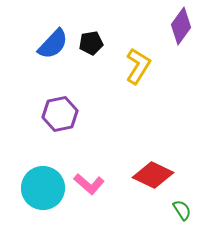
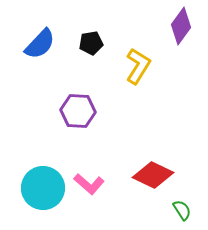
blue semicircle: moved 13 px left
purple hexagon: moved 18 px right, 3 px up; rotated 16 degrees clockwise
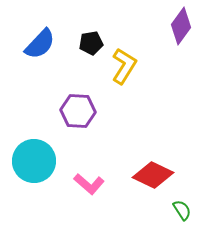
yellow L-shape: moved 14 px left
cyan circle: moved 9 px left, 27 px up
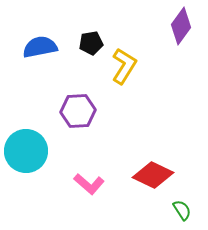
blue semicircle: moved 3 px down; rotated 144 degrees counterclockwise
purple hexagon: rotated 8 degrees counterclockwise
cyan circle: moved 8 px left, 10 px up
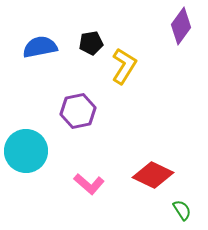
purple hexagon: rotated 8 degrees counterclockwise
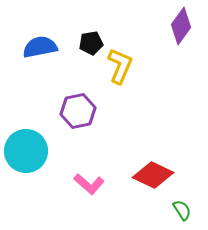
yellow L-shape: moved 4 px left; rotated 9 degrees counterclockwise
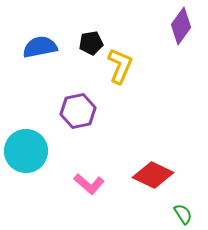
green semicircle: moved 1 px right, 4 px down
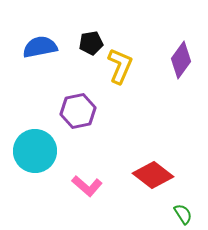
purple diamond: moved 34 px down
cyan circle: moved 9 px right
red diamond: rotated 12 degrees clockwise
pink L-shape: moved 2 px left, 2 px down
